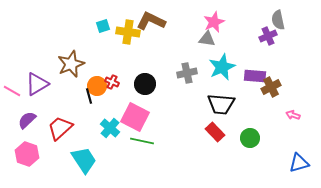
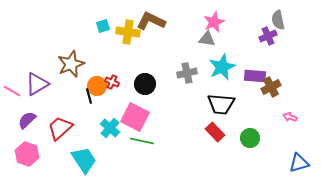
pink arrow: moved 3 px left, 2 px down
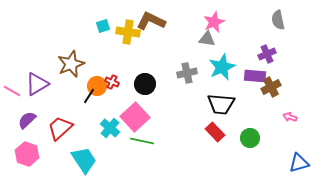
purple cross: moved 1 px left, 18 px down
black line: rotated 49 degrees clockwise
pink square: rotated 20 degrees clockwise
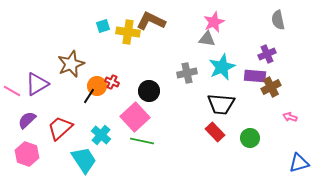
black circle: moved 4 px right, 7 px down
cyan cross: moved 9 px left, 7 px down
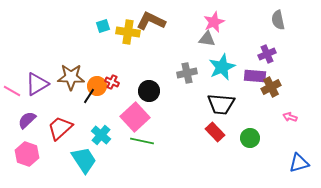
brown star: moved 13 px down; rotated 24 degrees clockwise
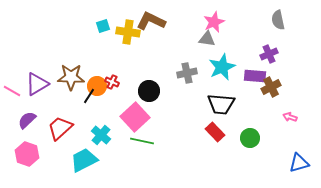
purple cross: moved 2 px right
cyan trapezoid: rotated 84 degrees counterclockwise
